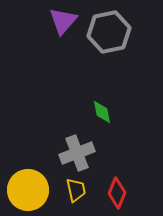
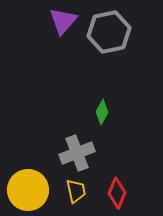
green diamond: rotated 40 degrees clockwise
yellow trapezoid: moved 1 px down
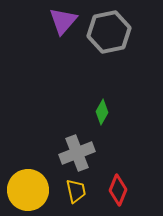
red diamond: moved 1 px right, 3 px up
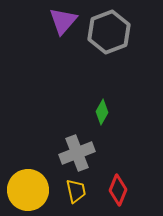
gray hexagon: rotated 9 degrees counterclockwise
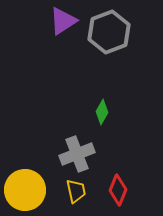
purple triangle: rotated 16 degrees clockwise
gray cross: moved 1 px down
yellow circle: moved 3 px left
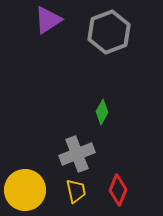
purple triangle: moved 15 px left, 1 px up
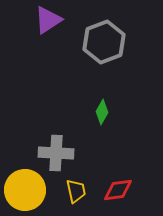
gray hexagon: moved 5 px left, 10 px down
gray cross: moved 21 px left, 1 px up; rotated 24 degrees clockwise
red diamond: rotated 60 degrees clockwise
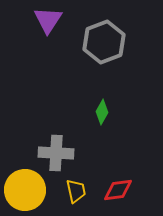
purple triangle: rotated 24 degrees counterclockwise
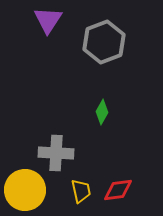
yellow trapezoid: moved 5 px right
